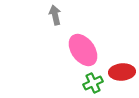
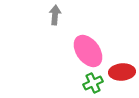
gray arrow: rotated 18 degrees clockwise
pink ellipse: moved 5 px right, 1 px down
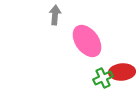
pink ellipse: moved 1 px left, 10 px up
green cross: moved 10 px right, 5 px up
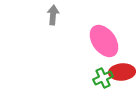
gray arrow: moved 2 px left
pink ellipse: moved 17 px right
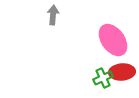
pink ellipse: moved 9 px right, 1 px up
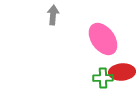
pink ellipse: moved 10 px left, 1 px up
green cross: rotated 24 degrees clockwise
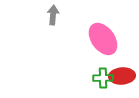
red ellipse: moved 4 px down
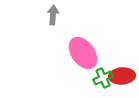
pink ellipse: moved 20 px left, 14 px down
green cross: rotated 24 degrees counterclockwise
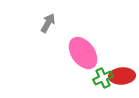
gray arrow: moved 5 px left, 8 px down; rotated 24 degrees clockwise
